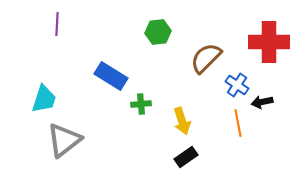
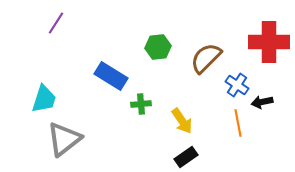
purple line: moved 1 px left, 1 px up; rotated 30 degrees clockwise
green hexagon: moved 15 px down
yellow arrow: rotated 16 degrees counterclockwise
gray triangle: moved 1 px up
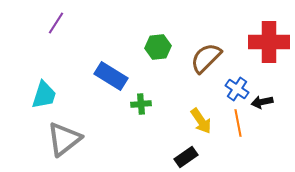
blue cross: moved 4 px down
cyan trapezoid: moved 4 px up
yellow arrow: moved 19 px right
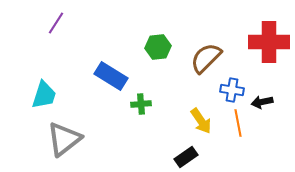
blue cross: moved 5 px left, 1 px down; rotated 25 degrees counterclockwise
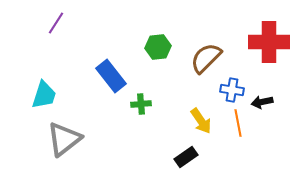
blue rectangle: rotated 20 degrees clockwise
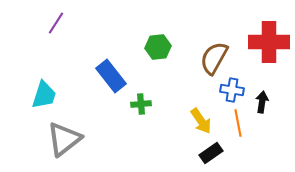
brown semicircle: moved 8 px right; rotated 16 degrees counterclockwise
black arrow: rotated 110 degrees clockwise
black rectangle: moved 25 px right, 4 px up
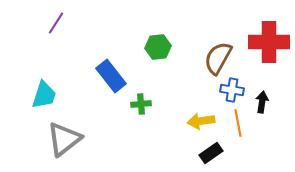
brown semicircle: moved 4 px right
yellow arrow: rotated 116 degrees clockwise
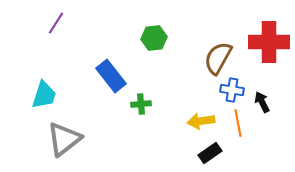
green hexagon: moved 4 px left, 9 px up
black arrow: rotated 35 degrees counterclockwise
black rectangle: moved 1 px left
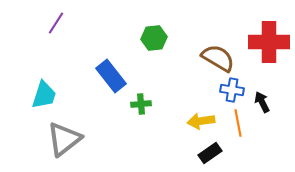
brown semicircle: rotated 92 degrees clockwise
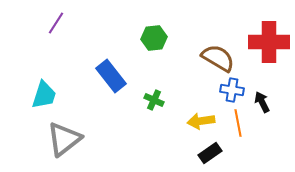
green cross: moved 13 px right, 4 px up; rotated 30 degrees clockwise
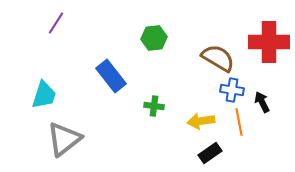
green cross: moved 6 px down; rotated 18 degrees counterclockwise
orange line: moved 1 px right, 1 px up
